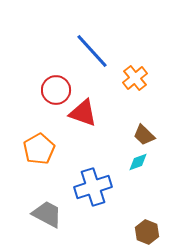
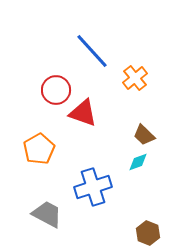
brown hexagon: moved 1 px right, 1 px down
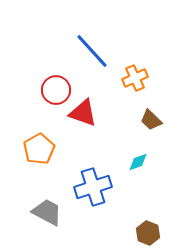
orange cross: rotated 15 degrees clockwise
brown trapezoid: moved 7 px right, 15 px up
gray trapezoid: moved 2 px up
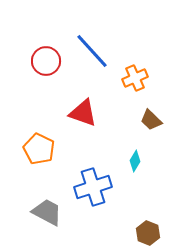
red circle: moved 10 px left, 29 px up
orange pentagon: rotated 16 degrees counterclockwise
cyan diamond: moved 3 px left, 1 px up; rotated 40 degrees counterclockwise
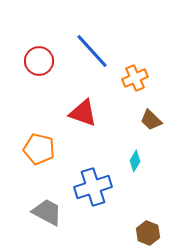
red circle: moved 7 px left
orange pentagon: rotated 12 degrees counterclockwise
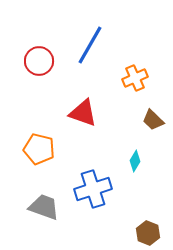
blue line: moved 2 px left, 6 px up; rotated 72 degrees clockwise
brown trapezoid: moved 2 px right
blue cross: moved 2 px down
gray trapezoid: moved 3 px left, 5 px up; rotated 8 degrees counterclockwise
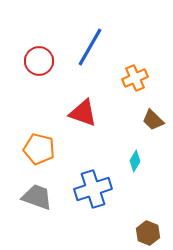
blue line: moved 2 px down
gray trapezoid: moved 7 px left, 10 px up
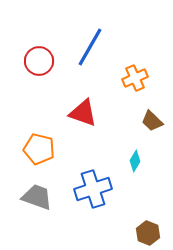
brown trapezoid: moved 1 px left, 1 px down
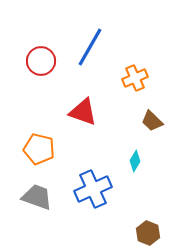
red circle: moved 2 px right
red triangle: moved 1 px up
blue cross: rotated 6 degrees counterclockwise
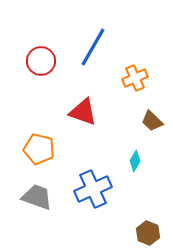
blue line: moved 3 px right
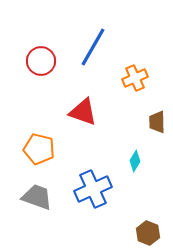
brown trapezoid: moved 5 px right, 1 px down; rotated 45 degrees clockwise
